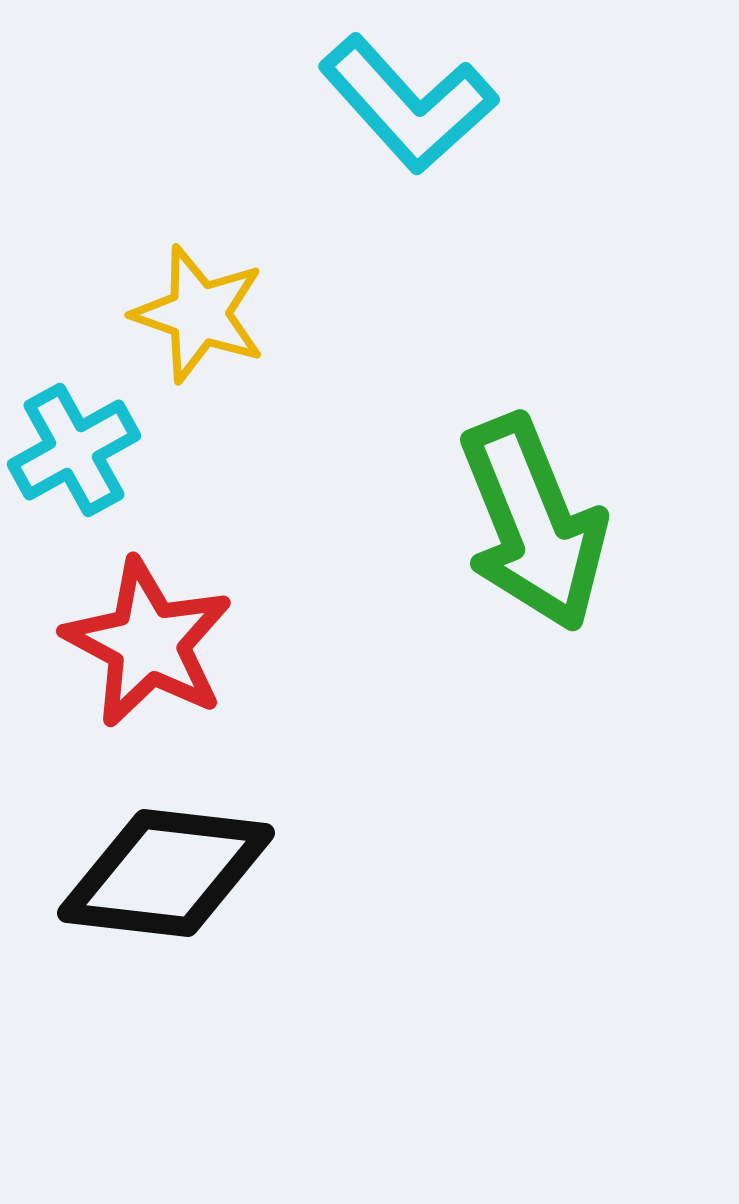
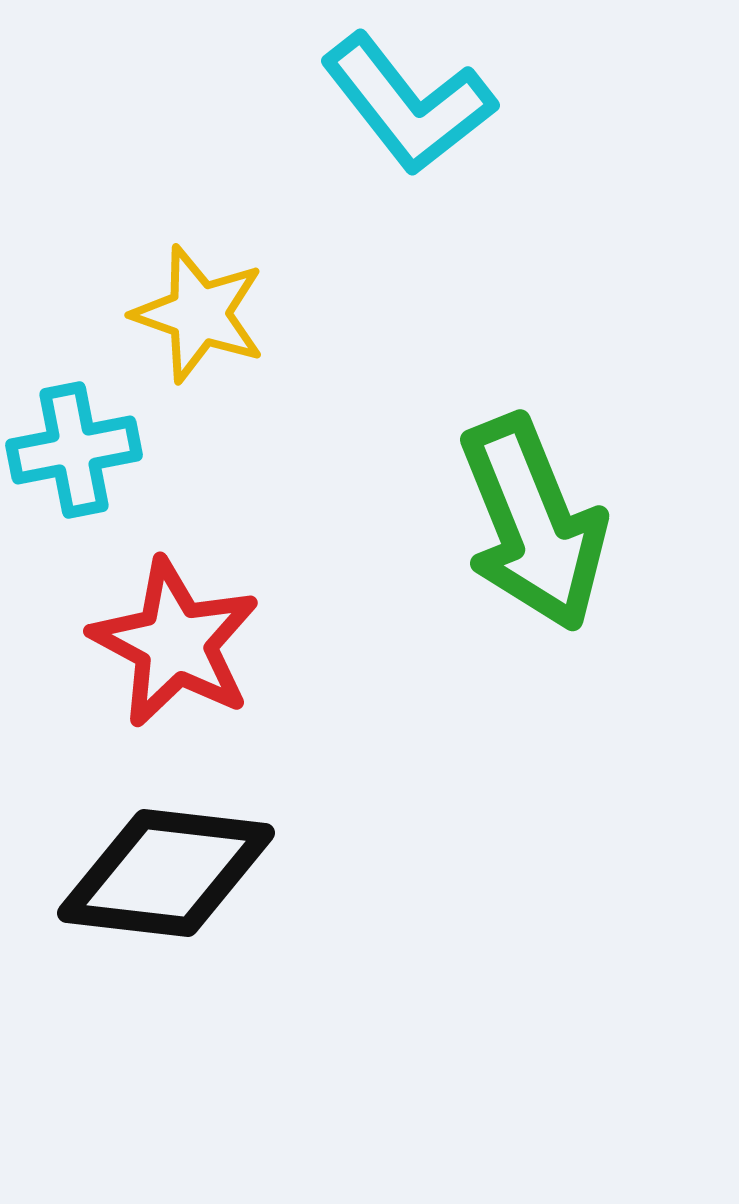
cyan L-shape: rotated 4 degrees clockwise
cyan cross: rotated 18 degrees clockwise
red star: moved 27 px right
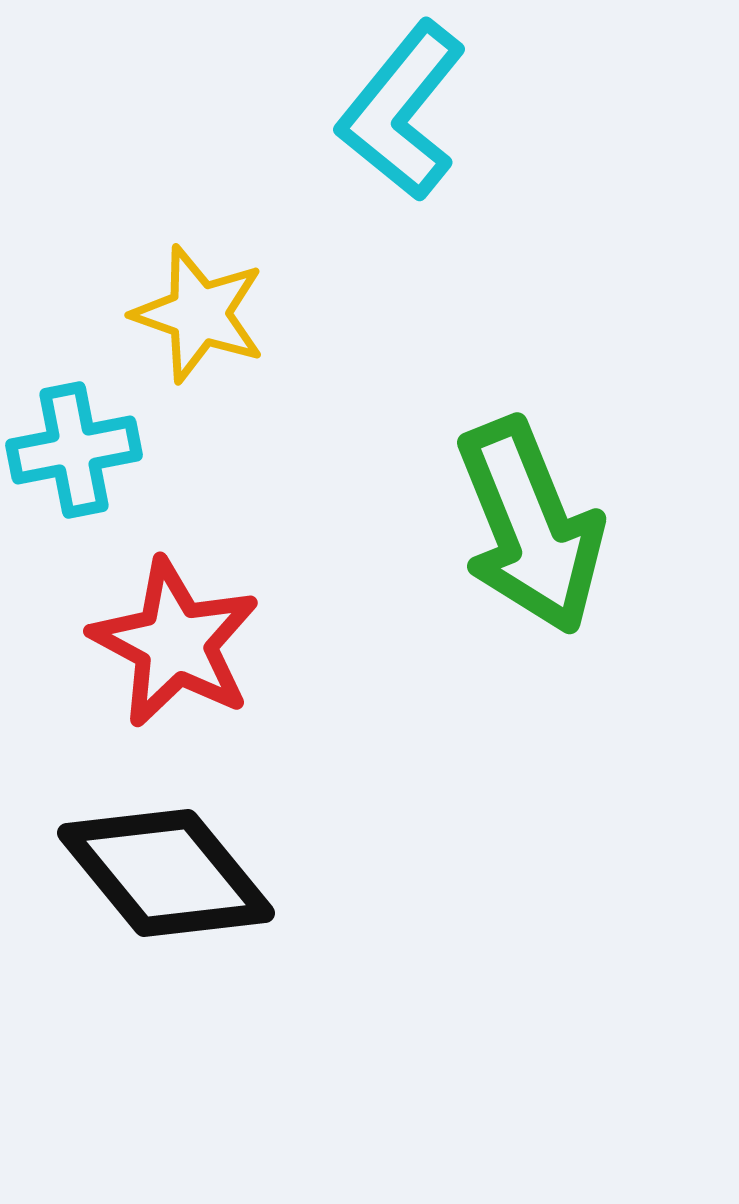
cyan L-shape: moved 6 px left, 7 px down; rotated 77 degrees clockwise
green arrow: moved 3 px left, 3 px down
black diamond: rotated 44 degrees clockwise
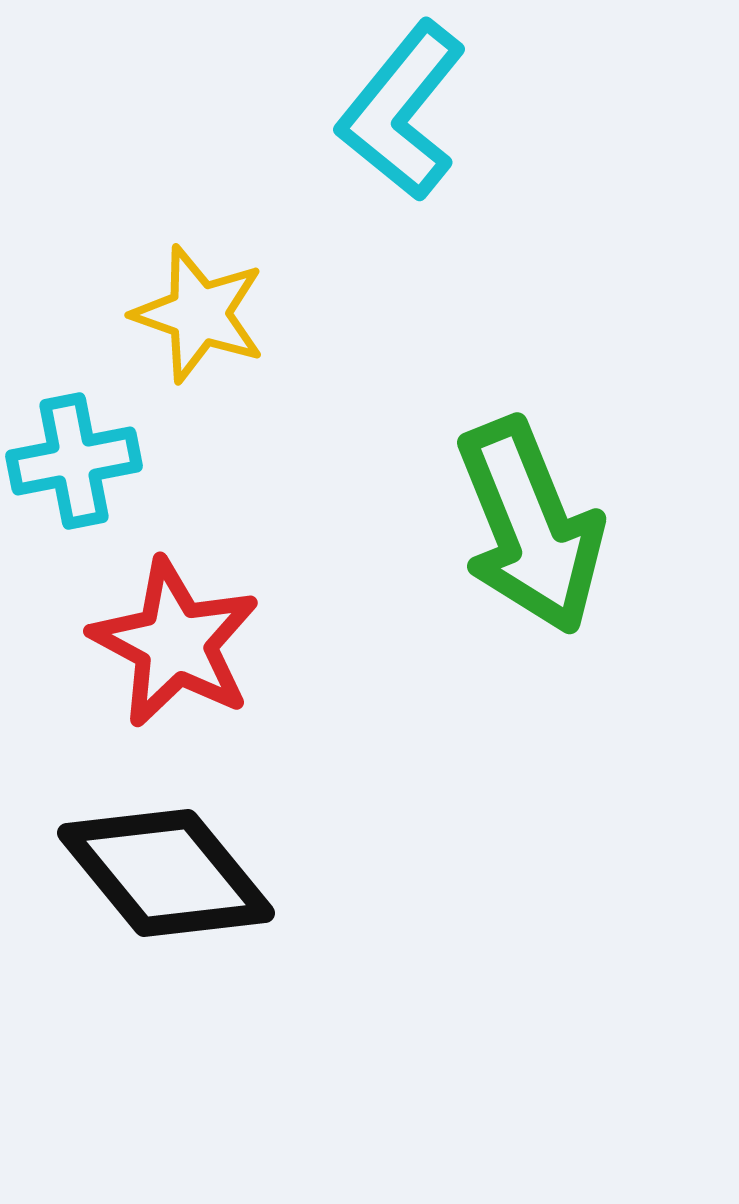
cyan cross: moved 11 px down
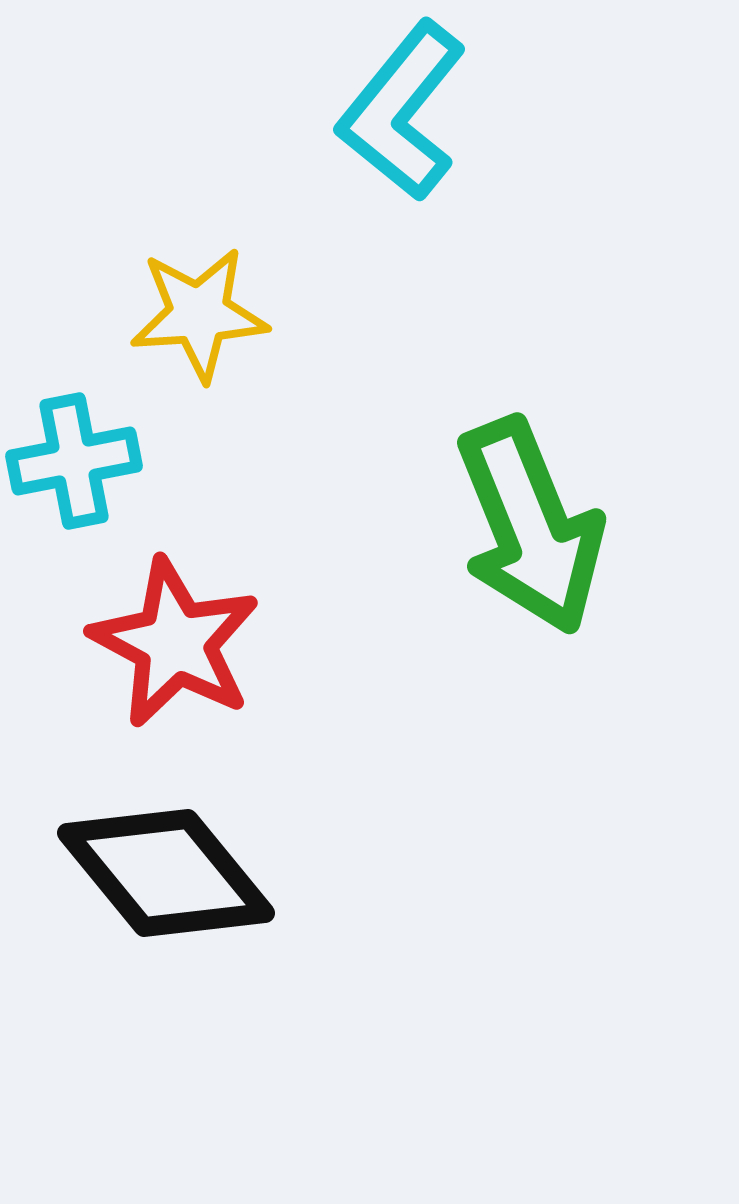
yellow star: rotated 23 degrees counterclockwise
